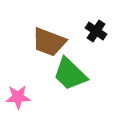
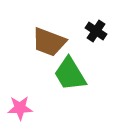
green trapezoid: rotated 15 degrees clockwise
pink star: moved 2 px right, 11 px down
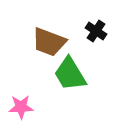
pink star: moved 1 px right, 1 px up
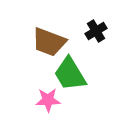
black cross: rotated 25 degrees clockwise
pink star: moved 27 px right, 7 px up
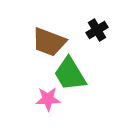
black cross: moved 1 px right, 1 px up
pink star: moved 1 px up
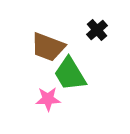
black cross: rotated 10 degrees counterclockwise
brown trapezoid: moved 1 px left, 5 px down
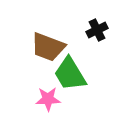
black cross: rotated 15 degrees clockwise
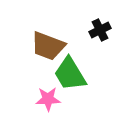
black cross: moved 3 px right
brown trapezoid: moved 1 px up
